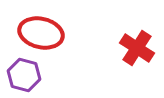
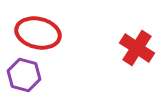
red ellipse: moved 3 px left
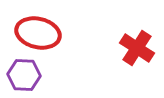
purple hexagon: rotated 12 degrees counterclockwise
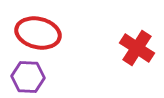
purple hexagon: moved 4 px right, 2 px down
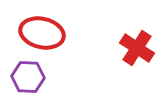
red ellipse: moved 4 px right
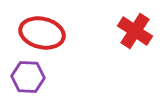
red cross: moved 2 px left, 17 px up
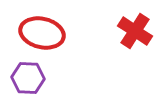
purple hexagon: moved 1 px down
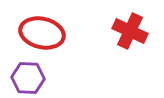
red cross: moved 5 px left; rotated 8 degrees counterclockwise
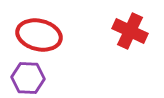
red ellipse: moved 3 px left, 2 px down
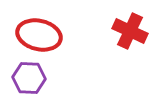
purple hexagon: moved 1 px right
